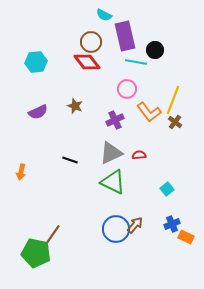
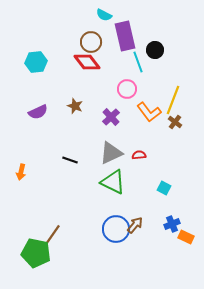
cyan line: moved 2 px right; rotated 60 degrees clockwise
purple cross: moved 4 px left, 3 px up; rotated 18 degrees counterclockwise
cyan square: moved 3 px left, 1 px up; rotated 24 degrees counterclockwise
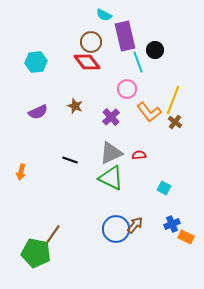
green triangle: moved 2 px left, 4 px up
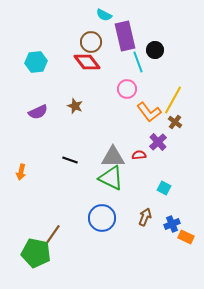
yellow line: rotated 8 degrees clockwise
purple cross: moved 47 px right, 25 px down
gray triangle: moved 2 px right, 4 px down; rotated 25 degrees clockwise
brown arrow: moved 10 px right, 8 px up; rotated 18 degrees counterclockwise
blue circle: moved 14 px left, 11 px up
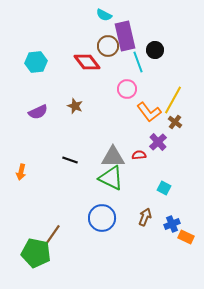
brown circle: moved 17 px right, 4 px down
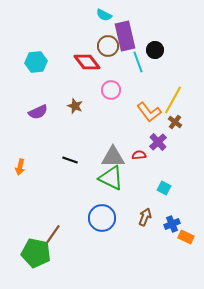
pink circle: moved 16 px left, 1 px down
orange arrow: moved 1 px left, 5 px up
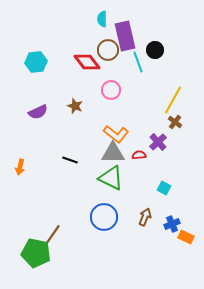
cyan semicircle: moved 2 px left, 4 px down; rotated 63 degrees clockwise
brown circle: moved 4 px down
orange L-shape: moved 33 px left, 22 px down; rotated 15 degrees counterclockwise
gray triangle: moved 4 px up
blue circle: moved 2 px right, 1 px up
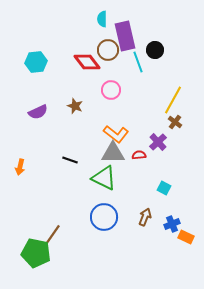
green triangle: moved 7 px left
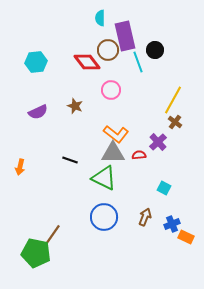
cyan semicircle: moved 2 px left, 1 px up
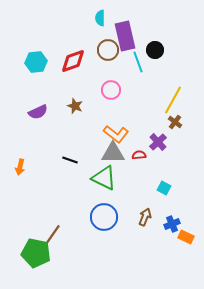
red diamond: moved 14 px left, 1 px up; rotated 72 degrees counterclockwise
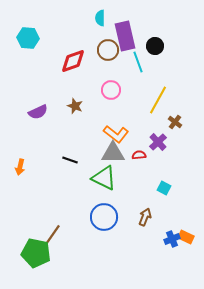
black circle: moved 4 px up
cyan hexagon: moved 8 px left, 24 px up; rotated 10 degrees clockwise
yellow line: moved 15 px left
blue cross: moved 15 px down
